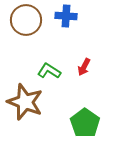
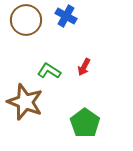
blue cross: rotated 25 degrees clockwise
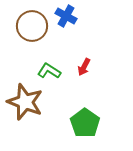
brown circle: moved 6 px right, 6 px down
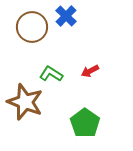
blue cross: rotated 15 degrees clockwise
brown circle: moved 1 px down
red arrow: moved 6 px right, 4 px down; rotated 36 degrees clockwise
green L-shape: moved 2 px right, 3 px down
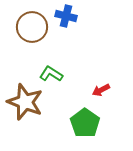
blue cross: rotated 30 degrees counterclockwise
red arrow: moved 11 px right, 19 px down
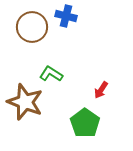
red arrow: rotated 30 degrees counterclockwise
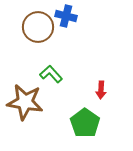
brown circle: moved 6 px right
green L-shape: rotated 15 degrees clockwise
red arrow: rotated 30 degrees counterclockwise
brown star: rotated 12 degrees counterclockwise
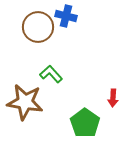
red arrow: moved 12 px right, 8 px down
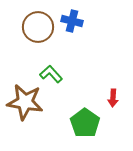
blue cross: moved 6 px right, 5 px down
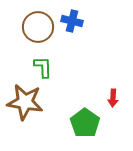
green L-shape: moved 8 px left, 7 px up; rotated 40 degrees clockwise
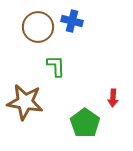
green L-shape: moved 13 px right, 1 px up
